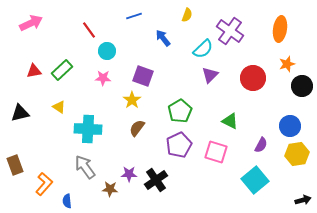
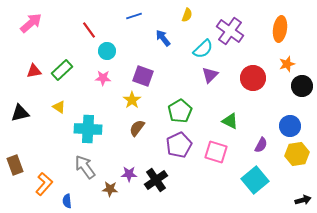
pink arrow: rotated 15 degrees counterclockwise
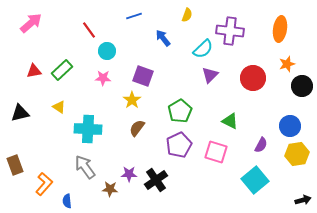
purple cross: rotated 28 degrees counterclockwise
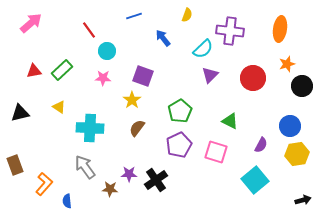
cyan cross: moved 2 px right, 1 px up
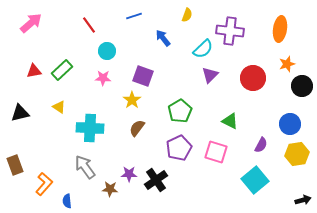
red line: moved 5 px up
blue circle: moved 2 px up
purple pentagon: moved 3 px down
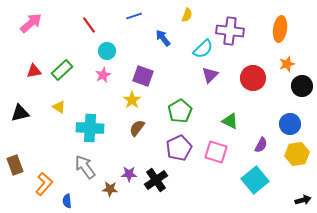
pink star: moved 3 px up; rotated 28 degrees counterclockwise
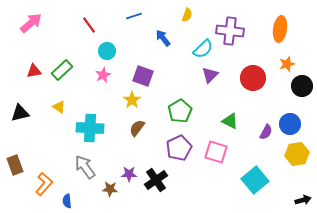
purple semicircle: moved 5 px right, 13 px up
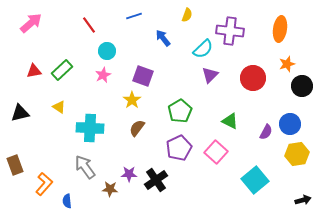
pink square: rotated 25 degrees clockwise
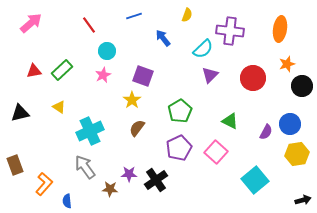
cyan cross: moved 3 px down; rotated 28 degrees counterclockwise
